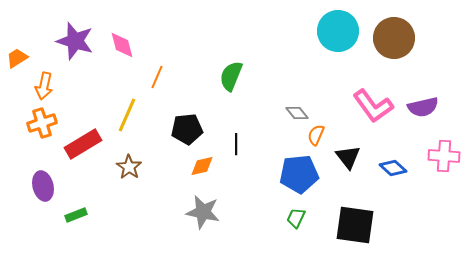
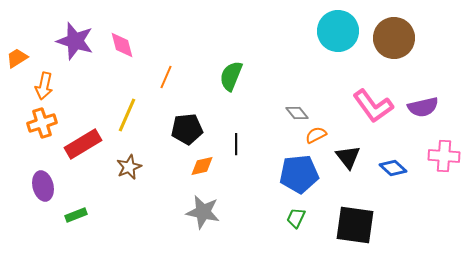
orange line: moved 9 px right
orange semicircle: rotated 40 degrees clockwise
brown star: rotated 15 degrees clockwise
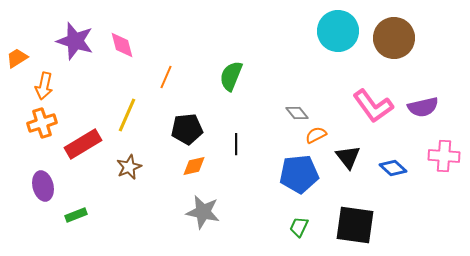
orange diamond: moved 8 px left
green trapezoid: moved 3 px right, 9 px down
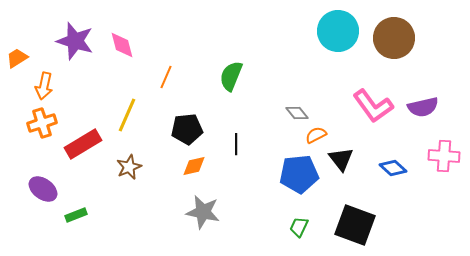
black triangle: moved 7 px left, 2 px down
purple ellipse: moved 3 px down; rotated 40 degrees counterclockwise
black square: rotated 12 degrees clockwise
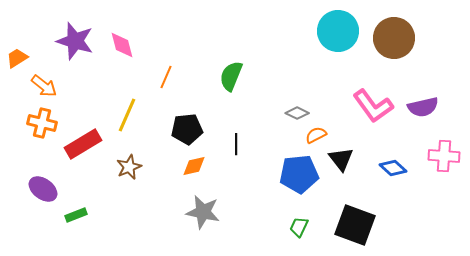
orange arrow: rotated 64 degrees counterclockwise
gray diamond: rotated 25 degrees counterclockwise
orange cross: rotated 32 degrees clockwise
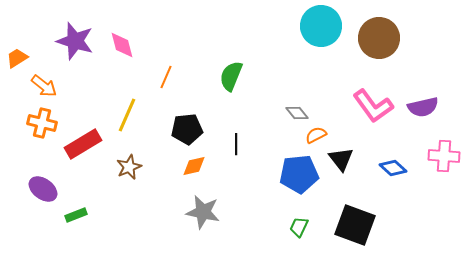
cyan circle: moved 17 px left, 5 px up
brown circle: moved 15 px left
gray diamond: rotated 25 degrees clockwise
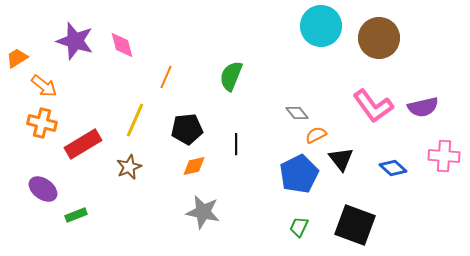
yellow line: moved 8 px right, 5 px down
blue pentagon: rotated 21 degrees counterclockwise
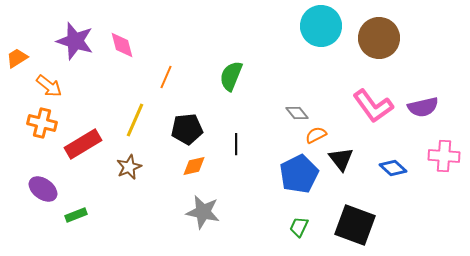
orange arrow: moved 5 px right
